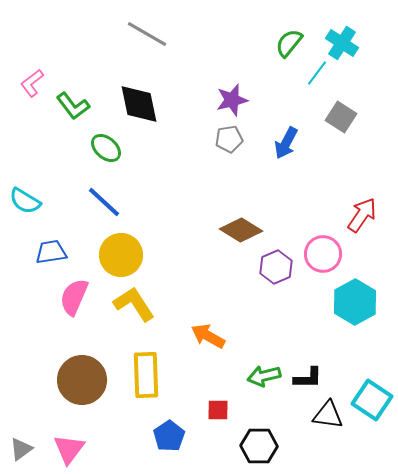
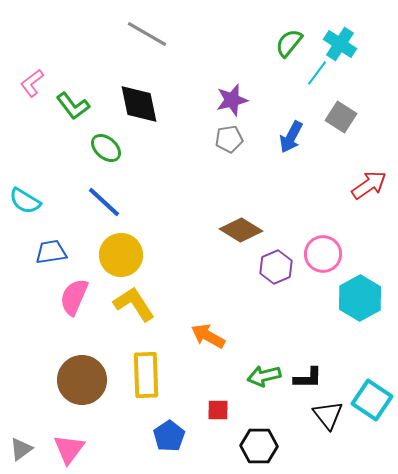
cyan cross: moved 2 px left, 1 px down
blue arrow: moved 5 px right, 6 px up
red arrow: moved 7 px right, 30 px up; rotated 21 degrees clockwise
cyan hexagon: moved 5 px right, 4 px up
black triangle: rotated 44 degrees clockwise
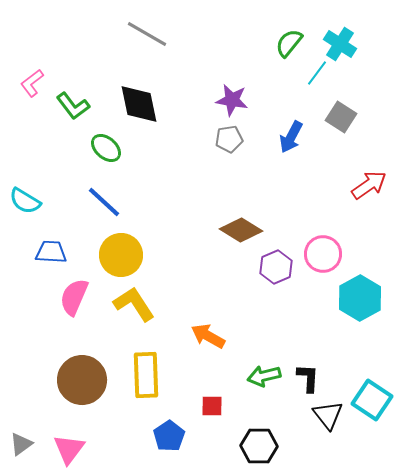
purple star: rotated 24 degrees clockwise
blue trapezoid: rotated 12 degrees clockwise
black L-shape: rotated 88 degrees counterclockwise
red square: moved 6 px left, 4 px up
gray triangle: moved 5 px up
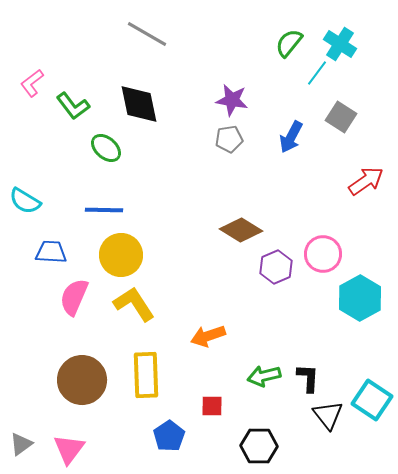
red arrow: moved 3 px left, 4 px up
blue line: moved 8 px down; rotated 42 degrees counterclockwise
orange arrow: rotated 48 degrees counterclockwise
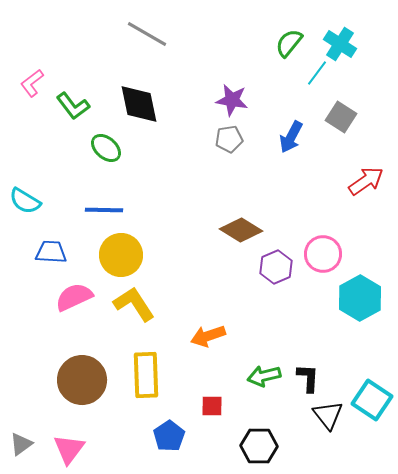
pink semicircle: rotated 42 degrees clockwise
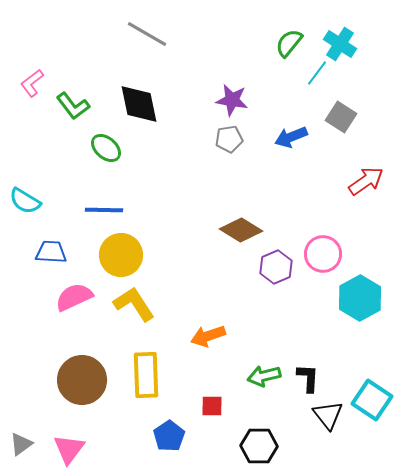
blue arrow: rotated 40 degrees clockwise
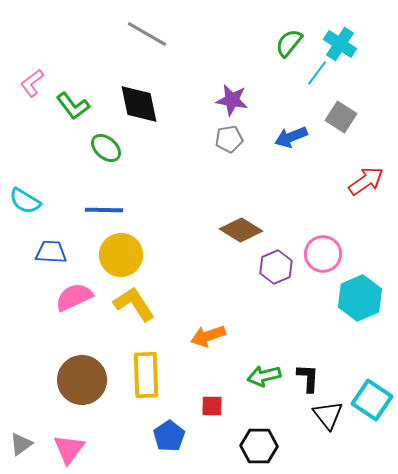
cyan hexagon: rotated 6 degrees clockwise
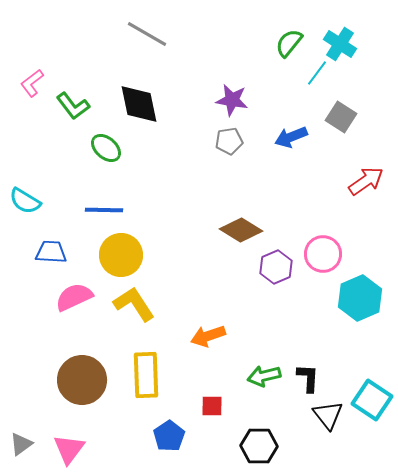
gray pentagon: moved 2 px down
